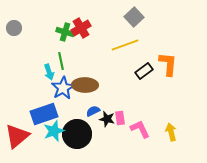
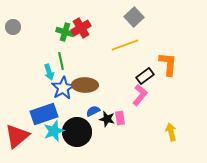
gray circle: moved 1 px left, 1 px up
black rectangle: moved 1 px right, 5 px down
pink L-shape: moved 34 px up; rotated 65 degrees clockwise
black circle: moved 2 px up
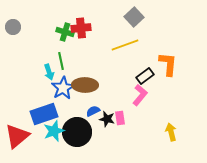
red cross: rotated 24 degrees clockwise
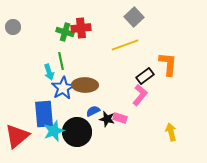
blue rectangle: rotated 76 degrees counterclockwise
pink rectangle: rotated 64 degrees counterclockwise
